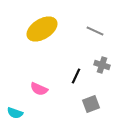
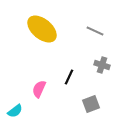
yellow ellipse: rotated 72 degrees clockwise
black line: moved 7 px left, 1 px down
pink semicircle: rotated 90 degrees clockwise
cyan semicircle: moved 2 px up; rotated 56 degrees counterclockwise
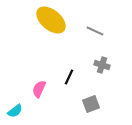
yellow ellipse: moved 9 px right, 9 px up
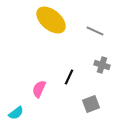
cyan semicircle: moved 1 px right, 2 px down
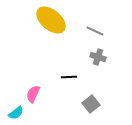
gray cross: moved 4 px left, 8 px up
black line: rotated 63 degrees clockwise
pink semicircle: moved 6 px left, 5 px down
gray square: rotated 18 degrees counterclockwise
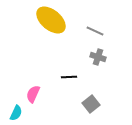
cyan semicircle: rotated 28 degrees counterclockwise
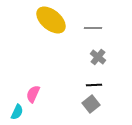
gray line: moved 2 px left, 3 px up; rotated 24 degrees counterclockwise
gray cross: rotated 21 degrees clockwise
black line: moved 25 px right, 8 px down
cyan semicircle: moved 1 px right, 1 px up
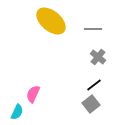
yellow ellipse: moved 1 px down
gray line: moved 1 px down
black line: rotated 35 degrees counterclockwise
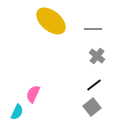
gray cross: moved 1 px left, 1 px up
gray square: moved 1 px right, 3 px down
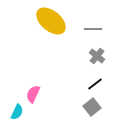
black line: moved 1 px right, 1 px up
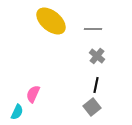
black line: moved 1 px right, 1 px down; rotated 42 degrees counterclockwise
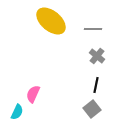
gray square: moved 2 px down
